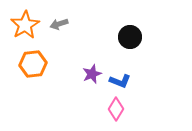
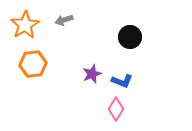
gray arrow: moved 5 px right, 4 px up
blue L-shape: moved 2 px right
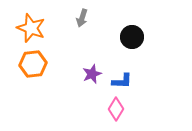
gray arrow: moved 18 px right, 2 px up; rotated 54 degrees counterclockwise
orange star: moved 6 px right, 3 px down; rotated 20 degrees counterclockwise
black circle: moved 2 px right
blue L-shape: rotated 20 degrees counterclockwise
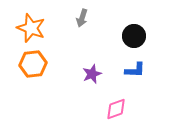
black circle: moved 2 px right, 1 px up
blue L-shape: moved 13 px right, 11 px up
pink diamond: rotated 40 degrees clockwise
